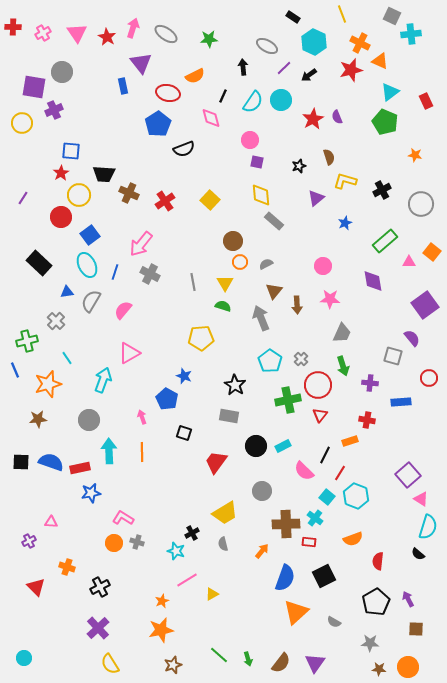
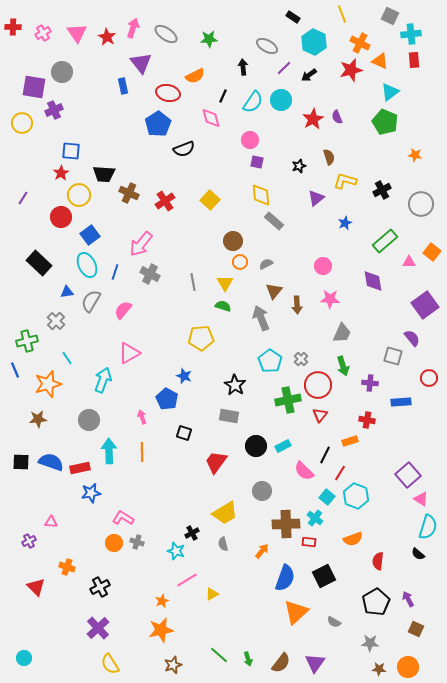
gray square at (392, 16): moved 2 px left
red rectangle at (426, 101): moved 12 px left, 41 px up; rotated 21 degrees clockwise
brown square at (416, 629): rotated 21 degrees clockwise
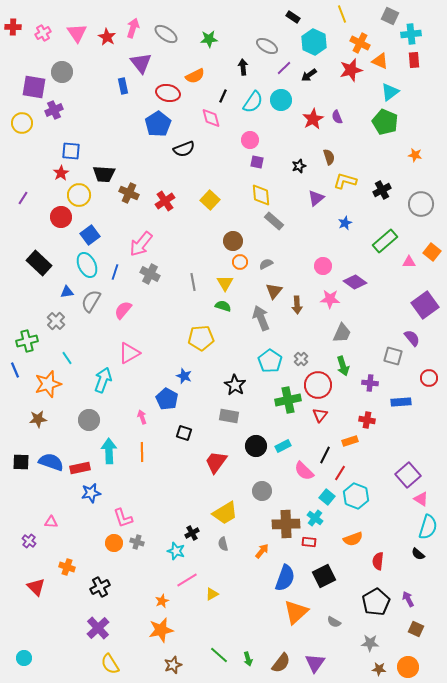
purple diamond at (373, 281): moved 18 px left, 1 px down; rotated 45 degrees counterclockwise
pink L-shape at (123, 518): rotated 140 degrees counterclockwise
purple cross at (29, 541): rotated 24 degrees counterclockwise
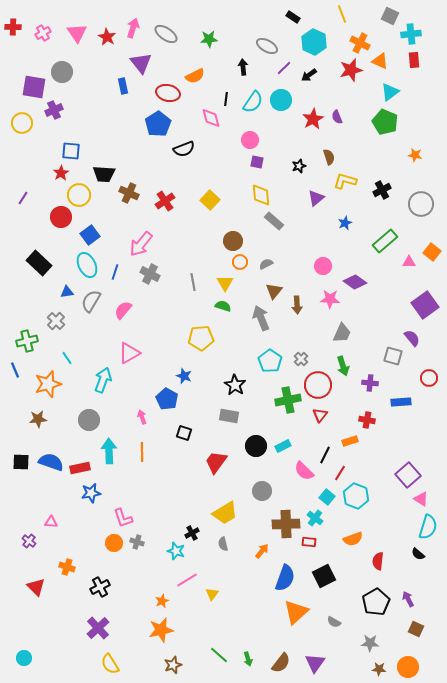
black line at (223, 96): moved 3 px right, 3 px down; rotated 16 degrees counterclockwise
yellow triangle at (212, 594): rotated 24 degrees counterclockwise
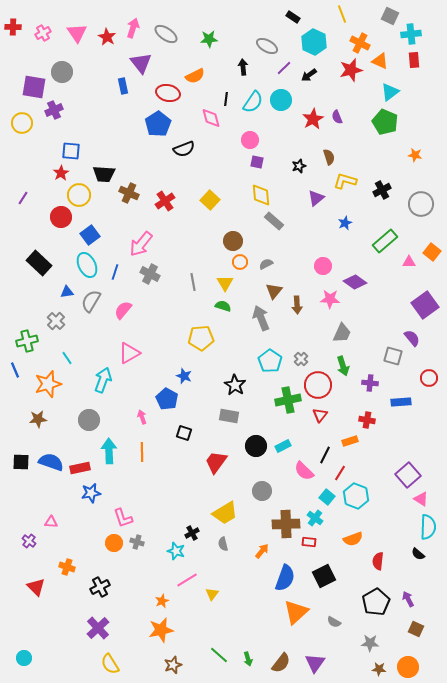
cyan semicircle at (428, 527): rotated 15 degrees counterclockwise
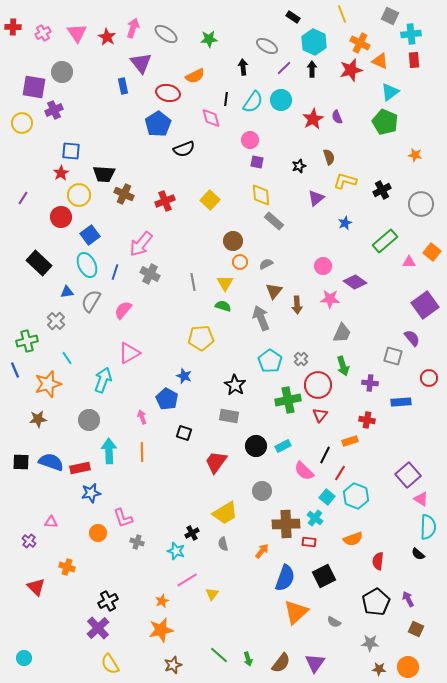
black arrow at (309, 75): moved 3 px right, 6 px up; rotated 126 degrees clockwise
brown cross at (129, 193): moved 5 px left, 1 px down
red cross at (165, 201): rotated 12 degrees clockwise
orange circle at (114, 543): moved 16 px left, 10 px up
black cross at (100, 587): moved 8 px right, 14 px down
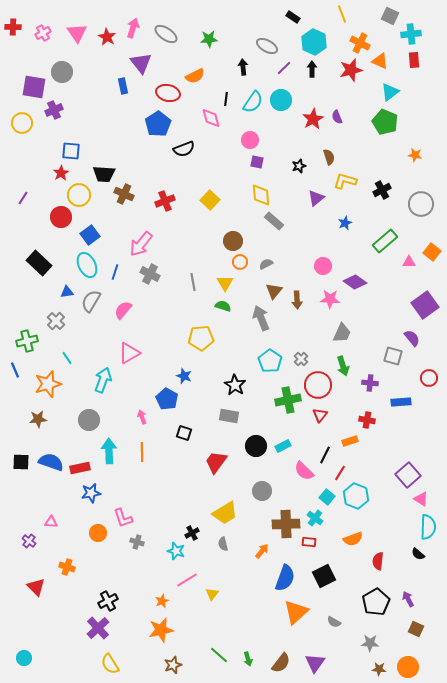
brown arrow at (297, 305): moved 5 px up
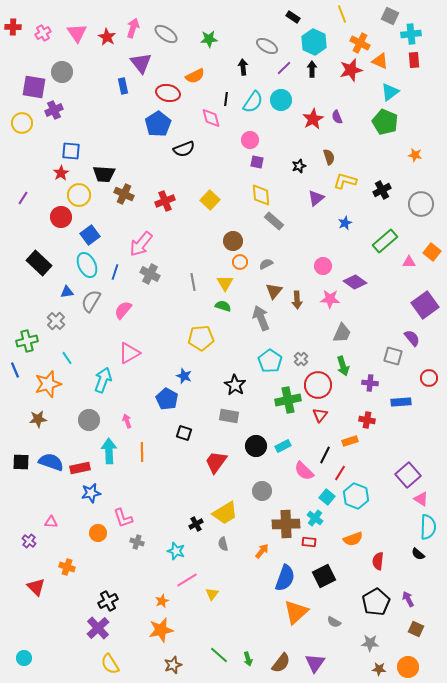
pink arrow at (142, 417): moved 15 px left, 4 px down
black cross at (192, 533): moved 4 px right, 9 px up
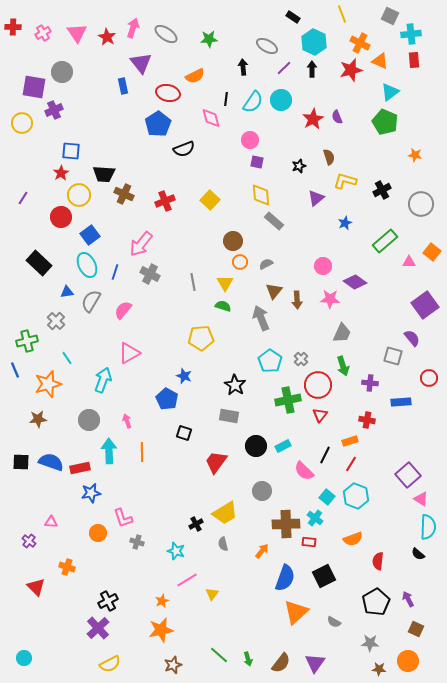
red line at (340, 473): moved 11 px right, 9 px up
yellow semicircle at (110, 664): rotated 85 degrees counterclockwise
orange circle at (408, 667): moved 6 px up
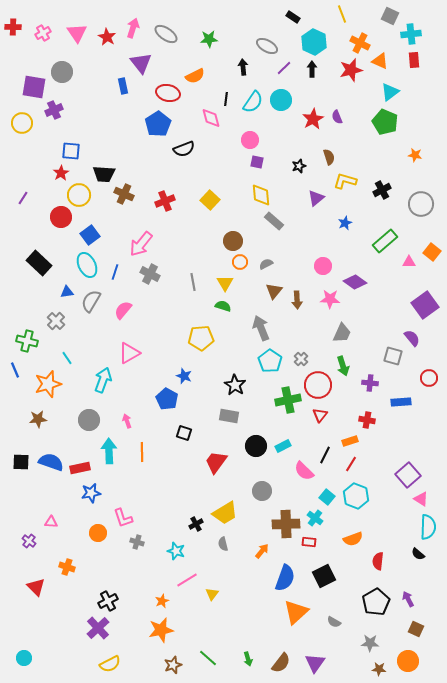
gray arrow at (261, 318): moved 10 px down
green cross at (27, 341): rotated 30 degrees clockwise
green line at (219, 655): moved 11 px left, 3 px down
